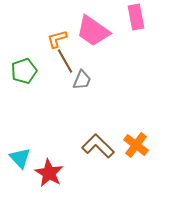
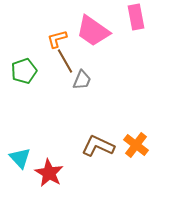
brown L-shape: rotated 20 degrees counterclockwise
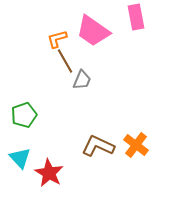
green pentagon: moved 44 px down
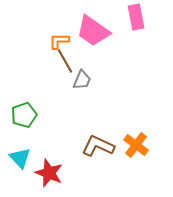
orange L-shape: moved 2 px right, 2 px down; rotated 15 degrees clockwise
red star: rotated 8 degrees counterclockwise
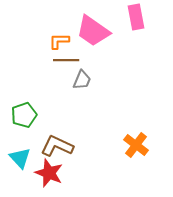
brown line: moved 1 px right, 1 px up; rotated 60 degrees counterclockwise
brown L-shape: moved 41 px left
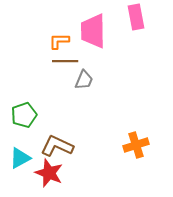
pink trapezoid: rotated 54 degrees clockwise
brown line: moved 1 px left, 1 px down
gray trapezoid: moved 2 px right
orange cross: rotated 35 degrees clockwise
cyan triangle: rotated 45 degrees clockwise
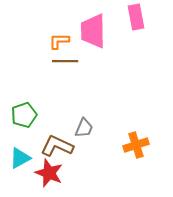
gray trapezoid: moved 48 px down
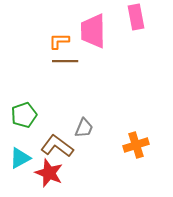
brown L-shape: rotated 12 degrees clockwise
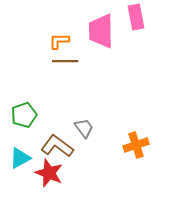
pink trapezoid: moved 8 px right
gray trapezoid: rotated 60 degrees counterclockwise
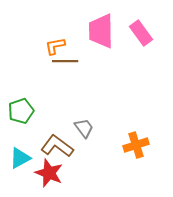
pink rectangle: moved 5 px right, 16 px down; rotated 25 degrees counterclockwise
orange L-shape: moved 4 px left, 5 px down; rotated 10 degrees counterclockwise
green pentagon: moved 3 px left, 4 px up
